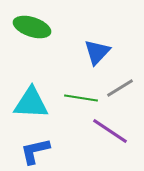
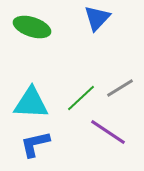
blue triangle: moved 34 px up
green line: rotated 52 degrees counterclockwise
purple line: moved 2 px left, 1 px down
blue L-shape: moved 7 px up
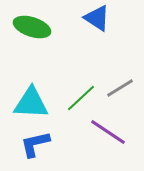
blue triangle: rotated 40 degrees counterclockwise
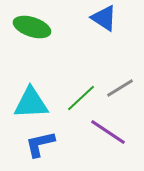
blue triangle: moved 7 px right
cyan triangle: rotated 6 degrees counterclockwise
blue L-shape: moved 5 px right
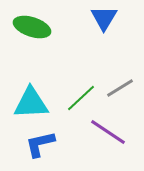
blue triangle: rotated 28 degrees clockwise
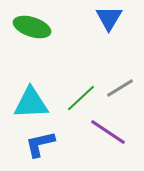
blue triangle: moved 5 px right
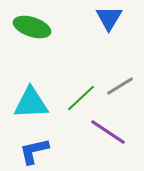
gray line: moved 2 px up
blue L-shape: moved 6 px left, 7 px down
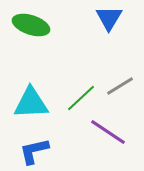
green ellipse: moved 1 px left, 2 px up
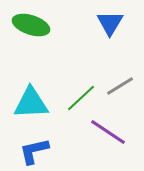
blue triangle: moved 1 px right, 5 px down
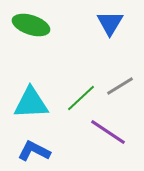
blue L-shape: rotated 40 degrees clockwise
